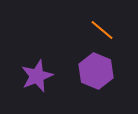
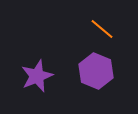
orange line: moved 1 px up
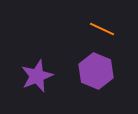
orange line: rotated 15 degrees counterclockwise
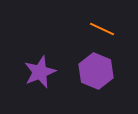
purple star: moved 3 px right, 4 px up
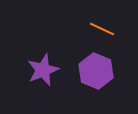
purple star: moved 3 px right, 2 px up
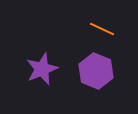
purple star: moved 1 px left, 1 px up
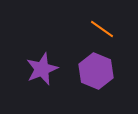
orange line: rotated 10 degrees clockwise
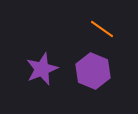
purple hexagon: moved 3 px left
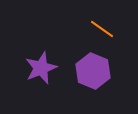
purple star: moved 1 px left, 1 px up
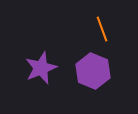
orange line: rotated 35 degrees clockwise
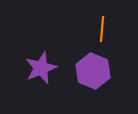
orange line: rotated 25 degrees clockwise
